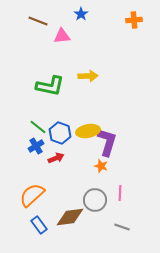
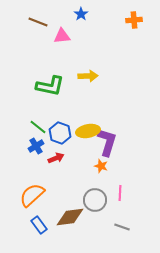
brown line: moved 1 px down
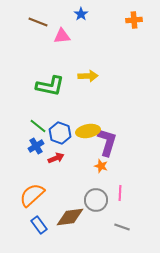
green line: moved 1 px up
gray circle: moved 1 px right
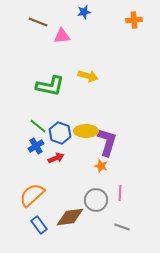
blue star: moved 3 px right, 2 px up; rotated 24 degrees clockwise
yellow arrow: rotated 18 degrees clockwise
yellow ellipse: moved 2 px left; rotated 10 degrees clockwise
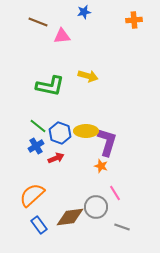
pink line: moved 5 px left; rotated 35 degrees counterclockwise
gray circle: moved 7 px down
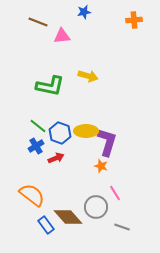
orange semicircle: rotated 80 degrees clockwise
brown diamond: moved 2 px left; rotated 56 degrees clockwise
blue rectangle: moved 7 px right
